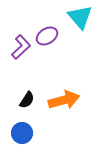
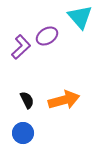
black semicircle: rotated 60 degrees counterclockwise
blue circle: moved 1 px right
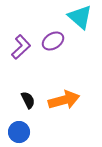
cyan triangle: rotated 8 degrees counterclockwise
purple ellipse: moved 6 px right, 5 px down
black semicircle: moved 1 px right
blue circle: moved 4 px left, 1 px up
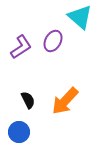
purple ellipse: rotated 30 degrees counterclockwise
purple L-shape: rotated 10 degrees clockwise
orange arrow: moved 1 px right, 1 px down; rotated 148 degrees clockwise
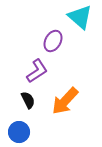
purple L-shape: moved 16 px right, 24 px down
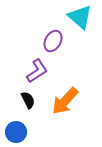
blue circle: moved 3 px left
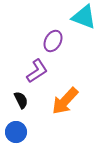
cyan triangle: moved 4 px right; rotated 20 degrees counterclockwise
black semicircle: moved 7 px left
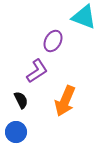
orange arrow: rotated 20 degrees counterclockwise
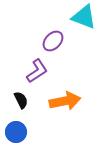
purple ellipse: rotated 15 degrees clockwise
orange arrow: rotated 124 degrees counterclockwise
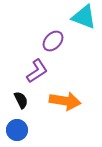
orange arrow: rotated 20 degrees clockwise
blue circle: moved 1 px right, 2 px up
